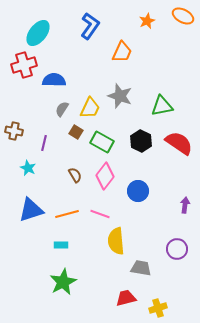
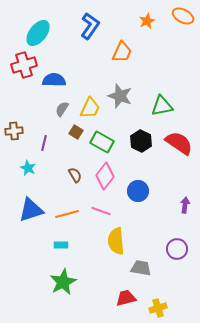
brown cross: rotated 18 degrees counterclockwise
pink line: moved 1 px right, 3 px up
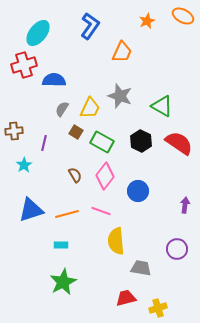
green triangle: rotated 40 degrees clockwise
cyan star: moved 4 px left, 3 px up; rotated 14 degrees clockwise
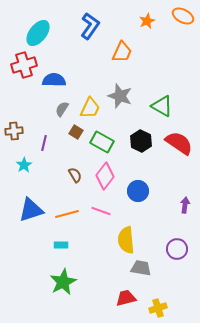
yellow semicircle: moved 10 px right, 1 px up
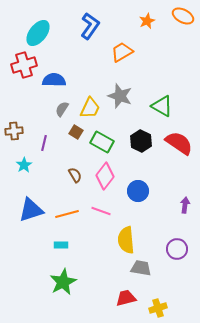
orange trapezoid: rotated 145 degrees counterclockwise
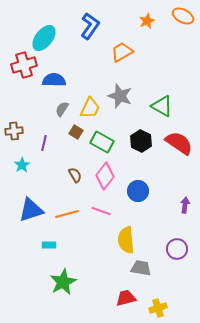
cyan ellipse: moved 6 px right, 5 px down
cyan star: moved 2 px left
cyan rectangle: moved 12 px left
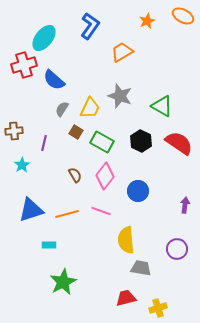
blue semicircle: rotated 140 degrees counterclockwise
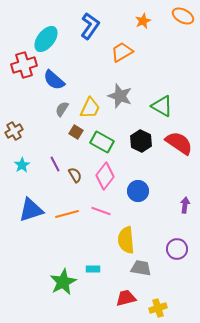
orange star: moved 4 px left
cyan ellipse: moved 2 px right, 1 px down
brown cross: rotated 24 degrees counterclockwise
purple line: moved 11 px right, 21 px down; rotated 42 degrees counterclockwise
cyan rectangle: moved 44 px right, 24 px down
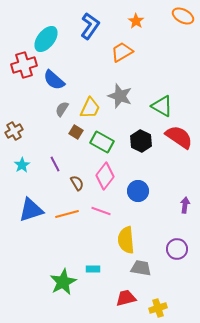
orange star: moved 7 px left; rotated 14 degrees counterclockwise
red semicircle: moved 6 px up
brown semicircle: moved 2 px right, 8 px down
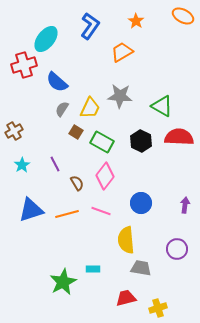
blue semicircle: moved 3 px right, 2 px down
gray star: rotated 15 degrees counterclockwise
red semicircle: rotated 32 degrees counterclockwise
blue circle: moved 3 px right, 12 px down
